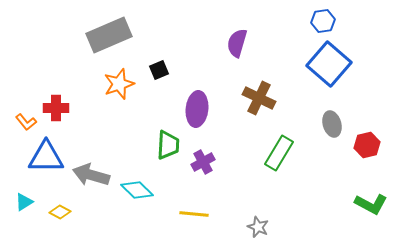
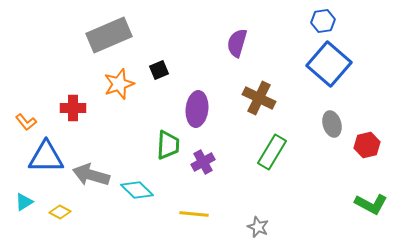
red cross: moved 17 px right
green rectangle: moved 7 px left, 1 px up
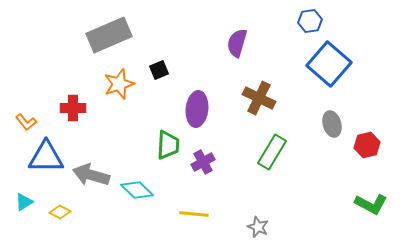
blue hexagon: moved 13 px left
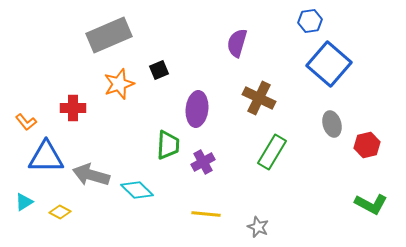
yellow line: moved 12 px right
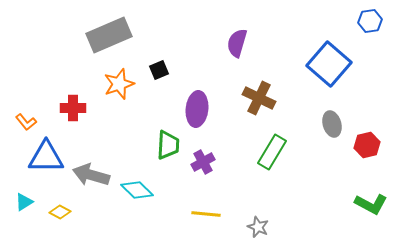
blue hexagon: moved 60 px right
